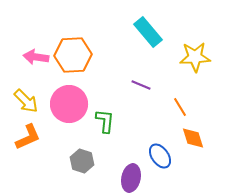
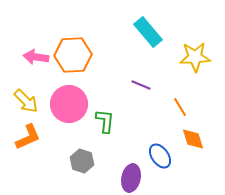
orange diamond: moved 1 px down
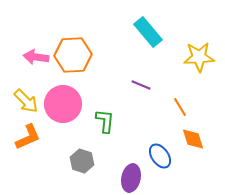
yellow star: moved 4 px right
pink circle: moved 6 px left
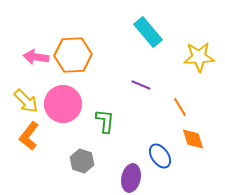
orange L-shape: moved 1 px right, 1 px up; rotated 152 degrees clockwise
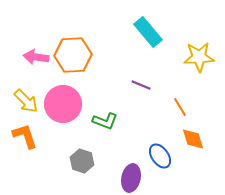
green L-shape: rotated 105 degrees clockwise
orange L-shape: moved 4 px left; rotated 124 degrees clockwise
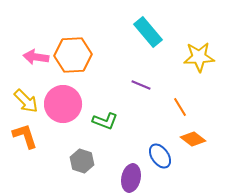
orange diamond: rotated 35 degrees counterclockwise
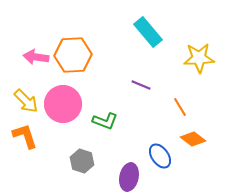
yellow star: moved 1 px down
purple ellipse: moved 2 px left, 1 px up
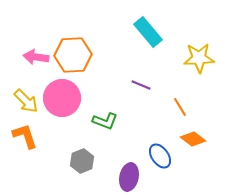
pink circle: moved 1 px left, 6 px up
gray hexagon: rotated 20 degrees clockwise
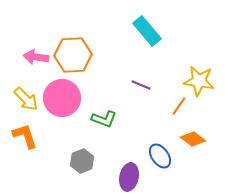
cyan rectangle: moved 1 px left, 1 px up
yellow star: moved 23 px down; rotated 12 degrees clockwise
yellow arrow: moved 2 px up
orange line: moved 1 px left, 1 px up; rotated 66 degrees clockwise
green L-shape: moved 1 px left, 2 px up
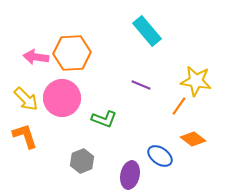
orange hexagon: moved 1 px left, 2 px up
yellow star: moved 3 px left
blue ellipse: rotated 20 degrees counterclockwise
purple ellipse: moved 1 px right, 2 px up
